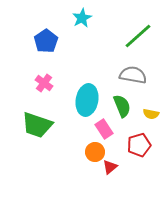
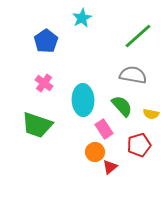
cyan ellipse: moved 4 px left; rotated 12 degrees counterclockwise
green semicircle: rotated 20 degrees counterclockwise
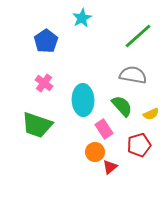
yellow semicircle: rotated 35 degrees counterclockwise
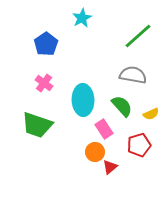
blue pentagon: moved 3 px down
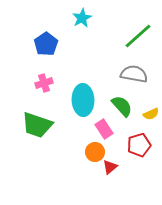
gray semicircle: moved 1 px right, 1 px up
pink cross: rotated 36 degrees clockwise
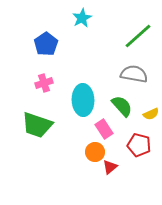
red pentagon: rotated 30 degrees clockwise
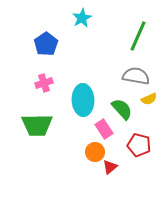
green line: rotated 24 degrees counterclockwise
gray semicircle: moved 2 px right, 2 px down
green semicircle: moved 3 px down
yellow semicircle: moved 2 px left, 15 px up
green trapezoid: rotated 20 degrees counterclockwise
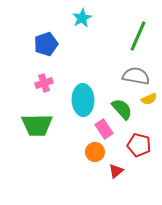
blue pentagon: rotated 15 degrees clockwise
red triangle: moved 6 px right, 4 px down
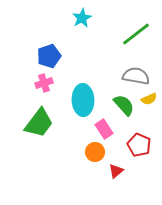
green line: moved 2 px left, 2 px up; rotated 28 degrees clockwise
blue pentagon: moved 3 px right, 12 px down
green semicircle: moved 2 px right, 4 px up
green trapezoid: moved 2 px right, 2 px up; rotated 52 degrees counterclockwise
red pentagon: rotated 10 degrees clockwise
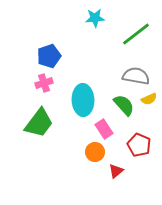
cyan star: moved 13 px right; rotated 24 degrees clockwise
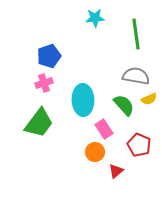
green line: rotated 60 degrees counterclockwise
